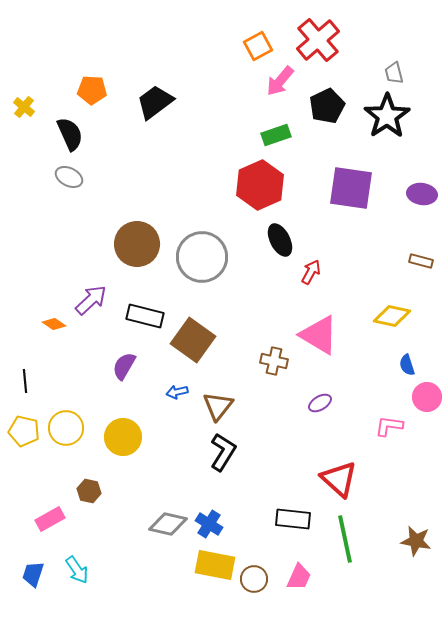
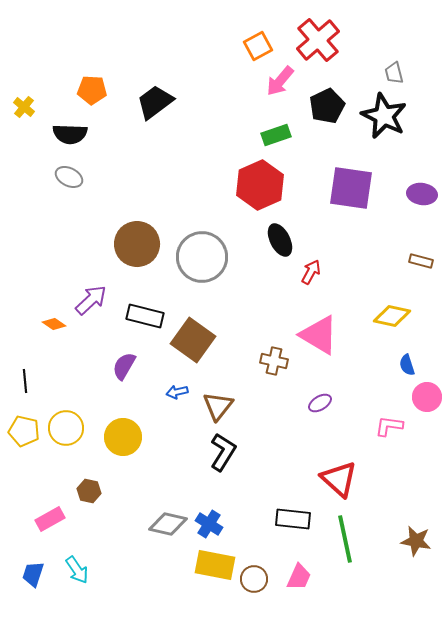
black star at (387, 116): moved 3 px left; rotated 12 degrees counterclockwise
black semicircle at (70, 134): rotated 116 degrees clockwise
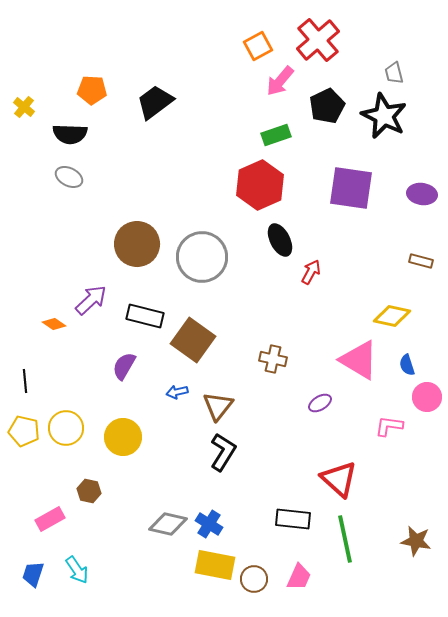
pink triangle at (319, 335): moved 40 px right, 25 px down
brown cross at (274, 361): moved 1 px left, 2 px up
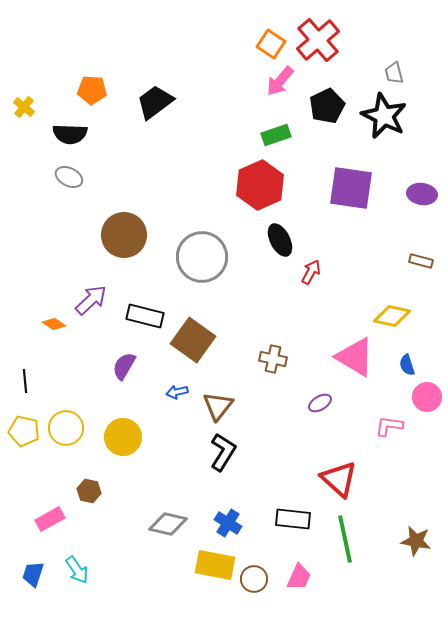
orange square at (258, 46): moved 13 px right, 2 px up; rotated 28 degrees counterclockwise
brown circle at (137, 244): moved 13 px left, 9 px up
pink triangle at (359, 360): moved 4 px left, 3 px up
blue cross at (209, 524): moved 19 px right, 1 px up
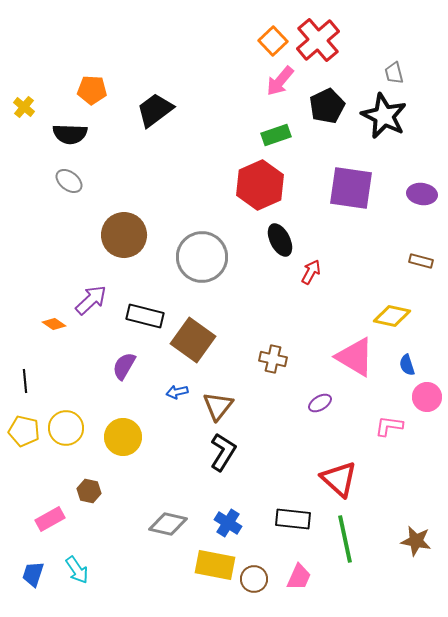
orange square at (271, 44): moved 2 px right, 3 px up; rotated 12 degrees clockwise
black trapezoid at (155, 102): moved 8 px down
gray ellipse at (69, 177): moved 4 px down; rotated 12 degrees clockwise
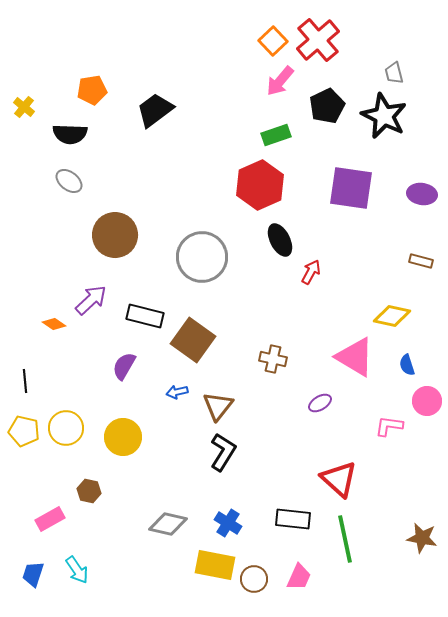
orange pentagon at (92, 90): rotated 12 degrees counterclockwise
brown circle at (124, 235): moved 9 px left
pink circle at (427, 397): moved 4 px down
brown star at (416, 541): moved 6 px right, 3 px up
